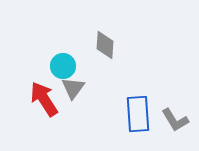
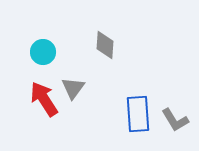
cyan circle: moved 20 px left, 14 px up
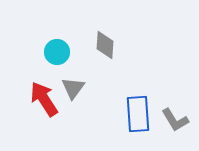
cyan circle: moved 14 px right
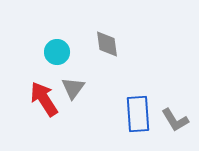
gray diamond: moved 2 px right, 1 px up; rotated 12 degrees counterclockwise
